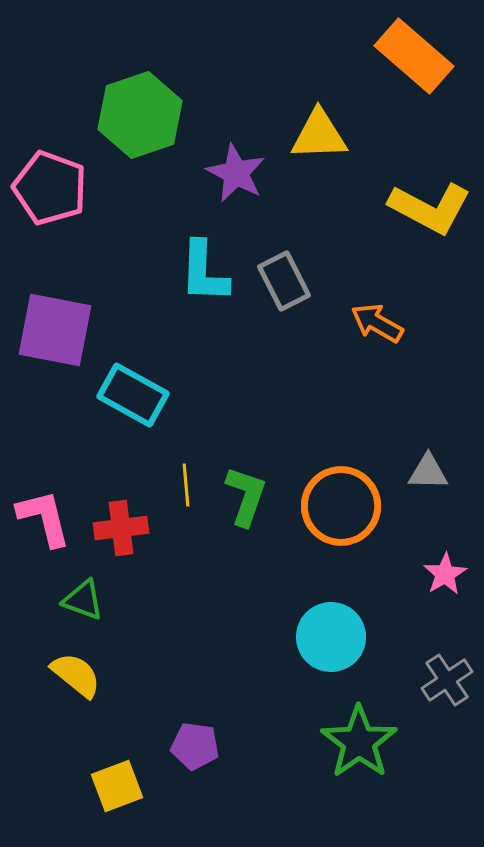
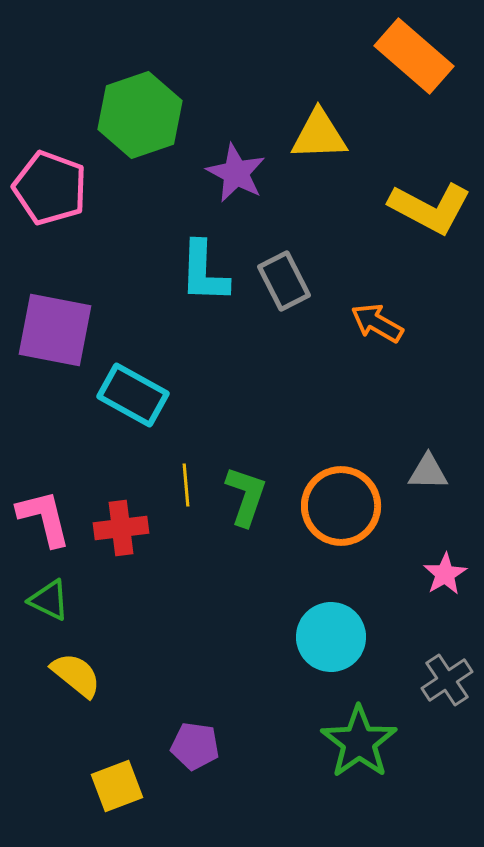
green triangle: moved 34 px left; rotated 6 degrees clockwise
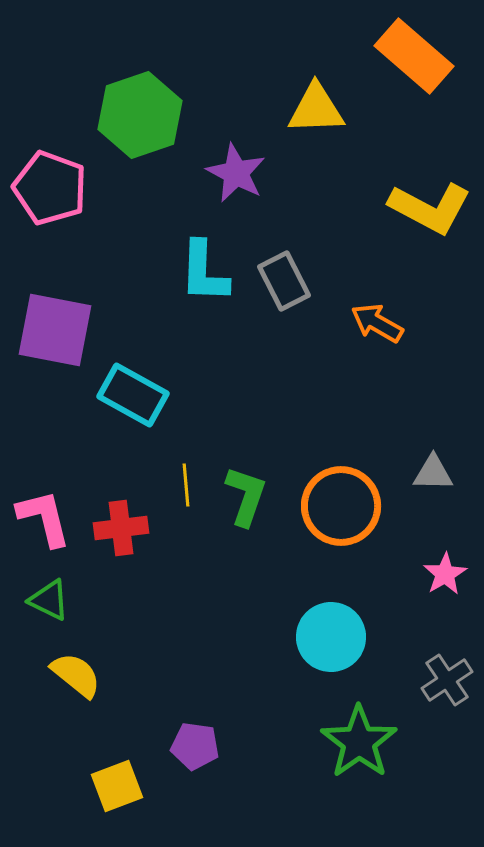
yellow triangle: moved 3 px left, 26 px up
gray triangle: moved 5 px right, 1 px down
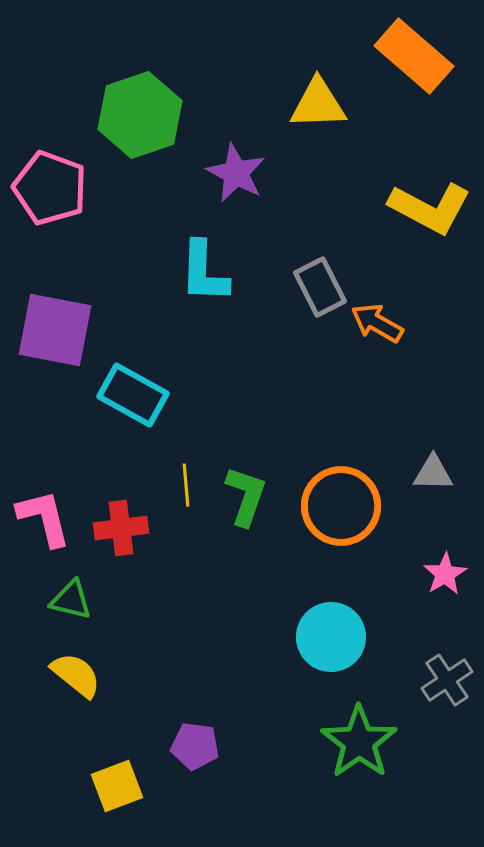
yellow triangle: moved 2 px right, 5 px up
gray rectangle: moved 36 px right, 6 px down
green triangle: moved 22 px right; rotated 12 degrees counterclockwise
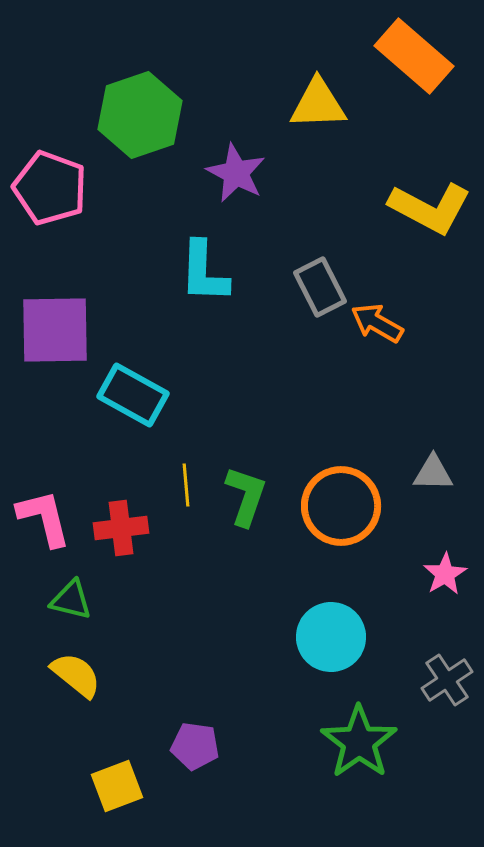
purple square: rotated 12 degrees counterclockwise
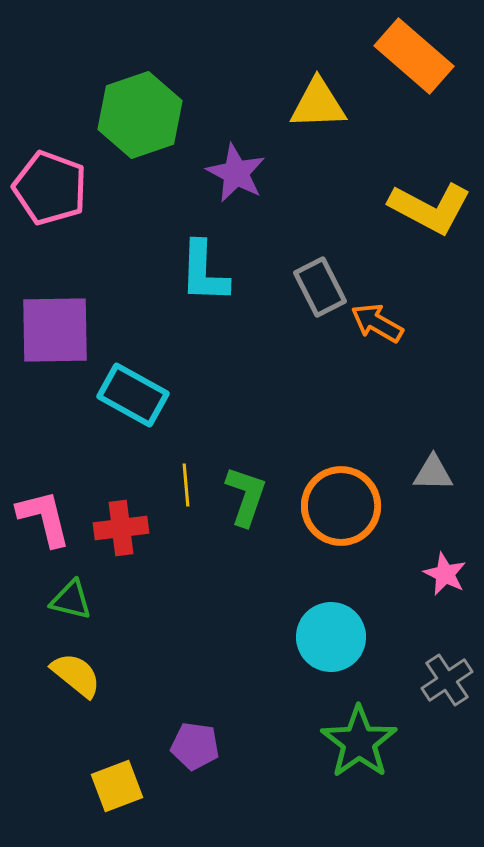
pink star: rotated 15 degrees counterclockwise
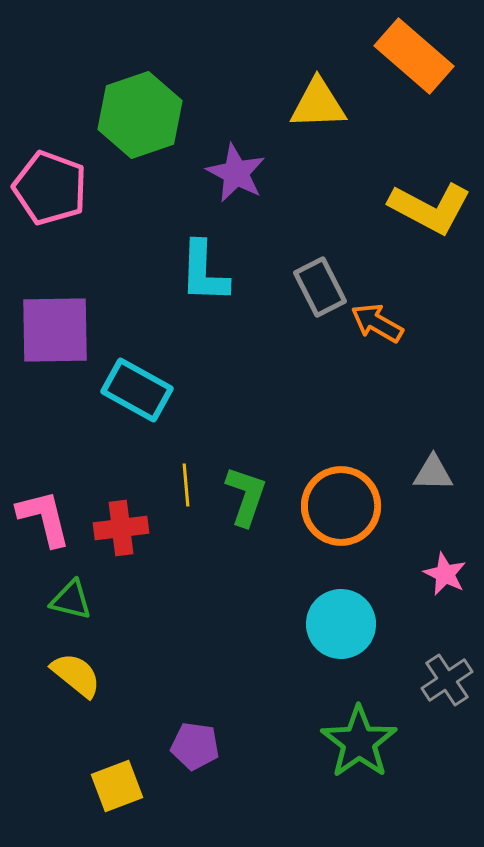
cyan rectangle: moved 4 px right, 5 px up
cyan circle: moved 10 px right, 13 px up
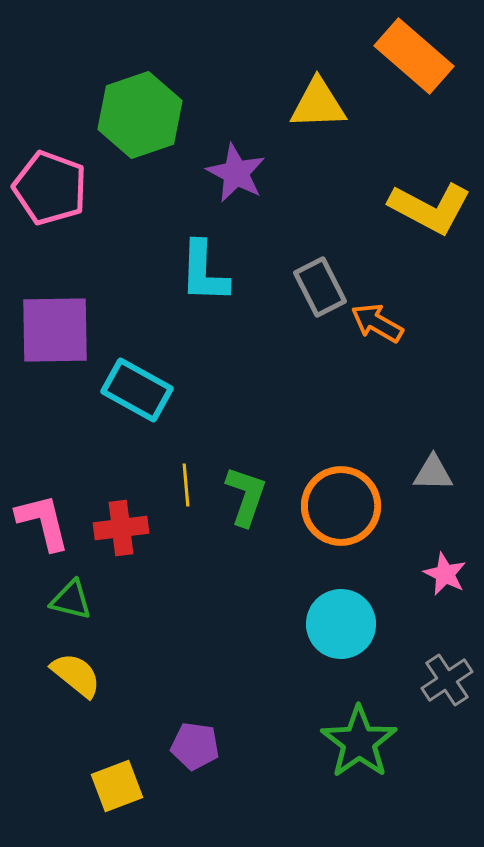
pink L-shape: moved 1 px left, 4 px down
